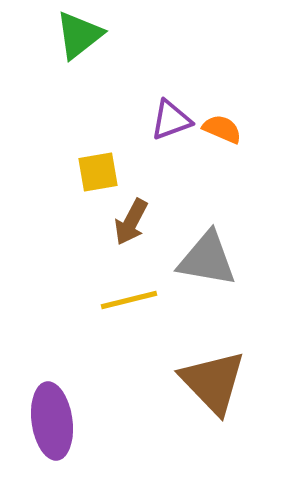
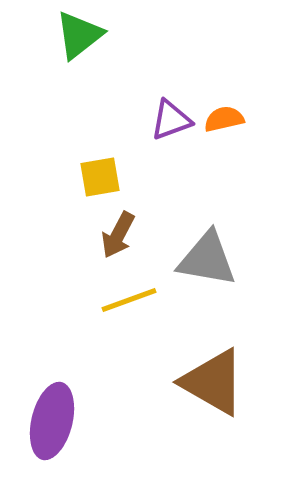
orange semicircle: moved 2 px right, 10 px up; rotated 36 degrees counterclockwise
yellow square: moved 2 px right, 5 px down
brown arrow: moved 13 px left, 13 px down
yellow line: rotated 6 degrees counterclockwise
brown triangle: rotated 16 degrees counterclockwise
purple ellipse: rotated 22 degrees clockwise
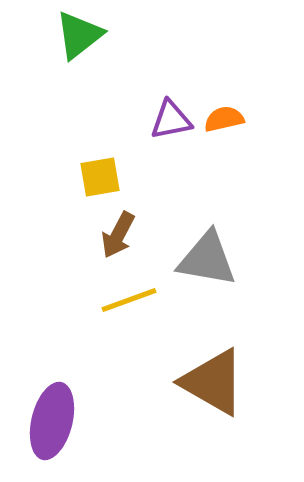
purple triangle: rotated 9 degrees clockwise
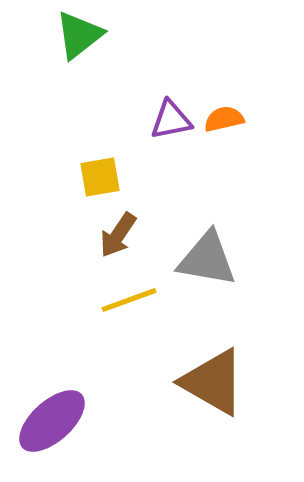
brown arrow: rotated 6 degrees clockwise
purple ellipse: rotated 34 degrees clockwise
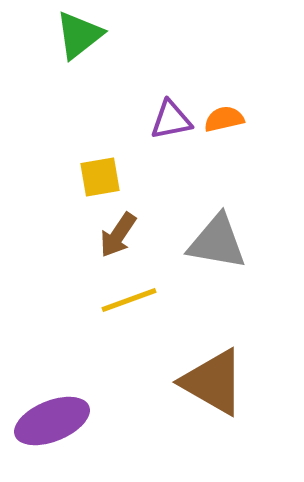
gray triangle: moved 10 px right, 17 px up
purple ellipse: rotated 20 degrees clockwise
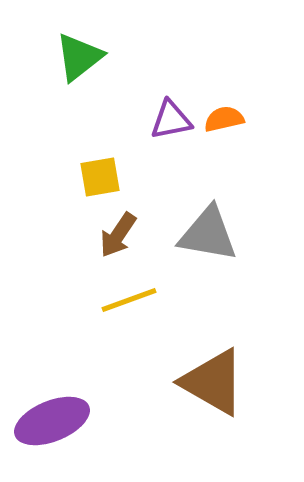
green triangle: moved 22 px down
gray triangle: moved 9 px left, 8 px up
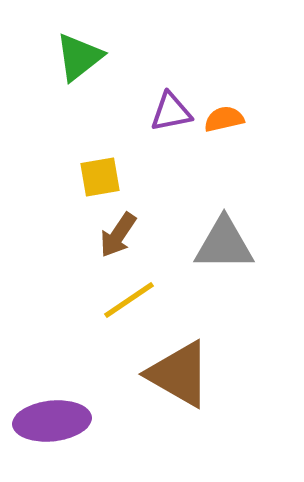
purple triangle: moved 8 px up
gray triangle: moved 16 px right, 10 px down; rotated 10 degrees counterclockwise
yellow line: rotated 14 degrees counterclockwise
brown triangle: moved 34 px left, 8 px up
purple ellipse: rotated 16 degrees clockwise
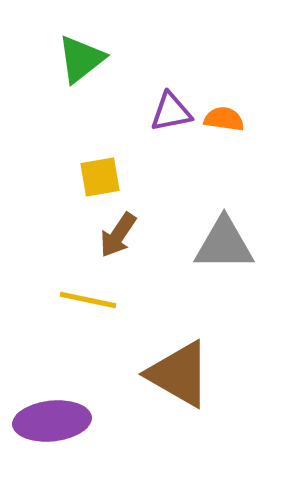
green triangle: moved 2 px right, 2 px down
orange semicircle: rotated 21 degrees clockwise
yellow line: moved 41 px left; rotated 46 degrees clockwise
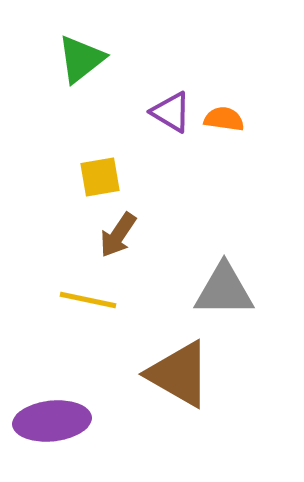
purple triangle: rotated 42 degrees clockwise
gray triangle: moved 46 px down
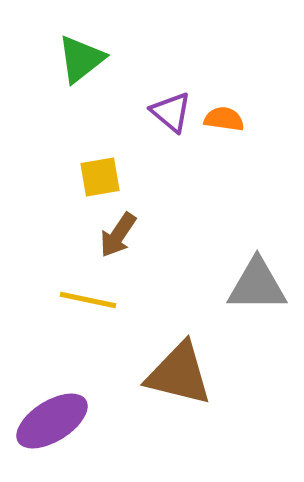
purple triangle: rotated 9 degrees clockwise
gray triangle: moved 33 px right, 5 px up
brown triangle: rotated 16 degrees counterclockwise
purple ellipse: rotated 26 degrees counterclockwise
